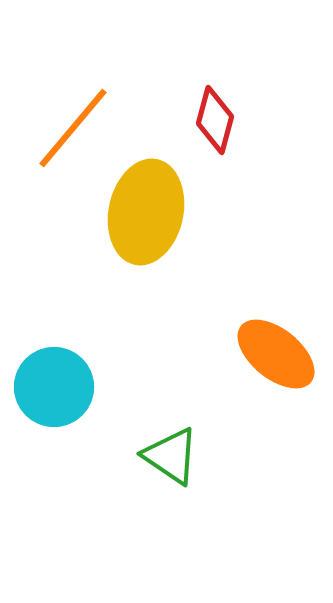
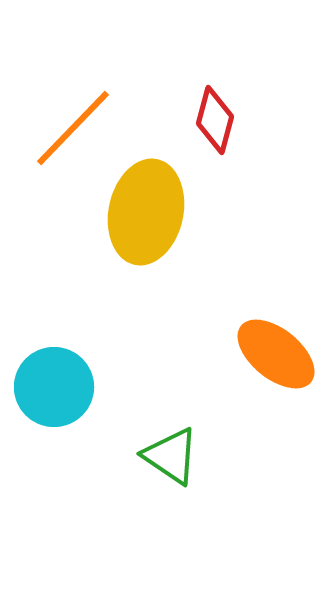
orange line: rotated 4 degrees clockwise
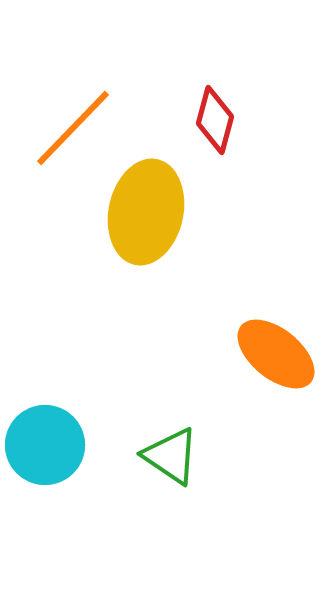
cyan circle: moved 9 px left, 58 px down
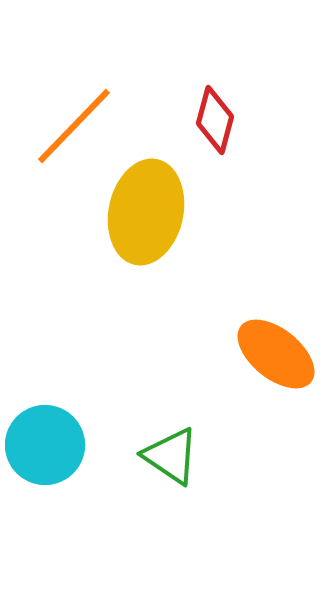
orange line: moved 1 px right, 2 px up
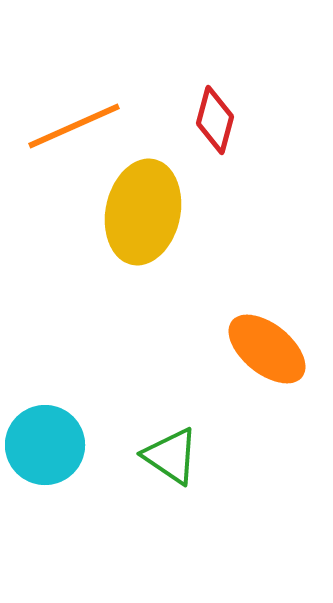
orange line: rotated 22 degrees clockwise
yellow ellipse: moved 3 px left
orange ellipse: moved 9 px left, 5 px up
